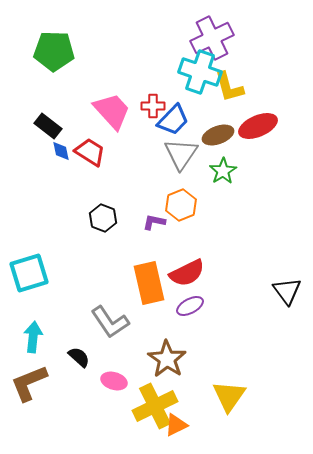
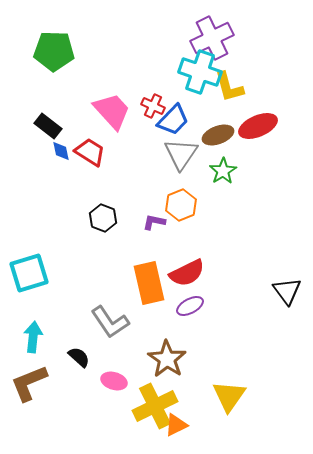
red cross: rotated 25 degrees clockwise
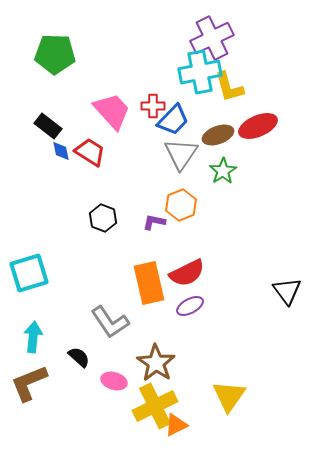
green pentagon: moved 1 px right, 3 px down
cyan cross: rotated 30 degrees counterclockwise
red cross: rotated 25 degrees counterclockwise
brown star: moved 11 px left, 4 px down
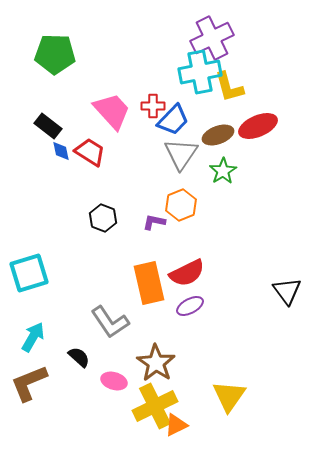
cyan arrow: rotated 24 degrees clockwise
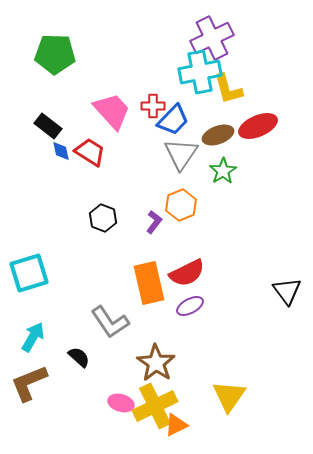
yellow L-shape: moved 1 px left, 2 px down
purple L-shape: rotated 115 degrees clockwise
pink ellipse: moved 7 px right, 22 px down
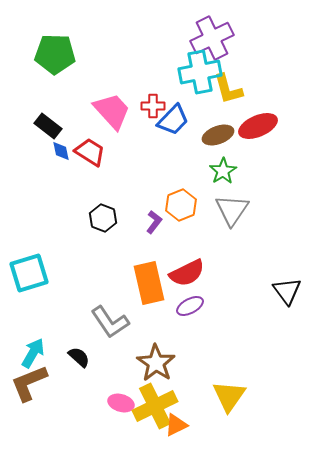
gray triangle: moved 51 px right, 56 px down
cyan arrow: moved 16 px down
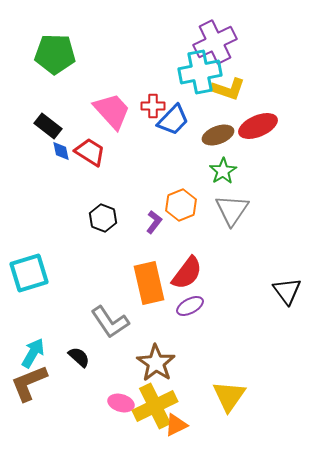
purple cross: moved 3 px right, 4 px down
yellow L-shape: rotated 56 degrees counterclockwise
red semicircle: rotated 27 degrees counterclockwise
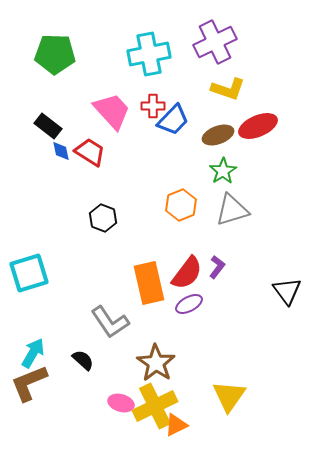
cyan cross: moved 51 px left, 18 px up
gray triangle: rotated 39 degrees clockwise
purple L-shape: moved 63 px right, 45 px down
purple ellipse: moved 1 px left, 2 px up
black semicircle: moved 4 px right, 3 px down
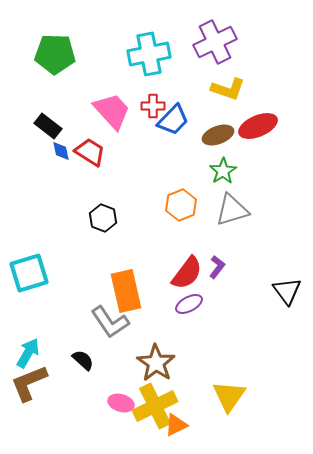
orange rectangle: moved 23 px left, 8 px down
cyan arrow: moved 5 px left
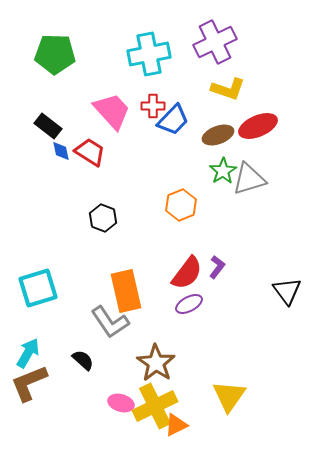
gray triangle: moved 17 px right, 31 px up
cyan square: moved 9 px right, 15 px down
